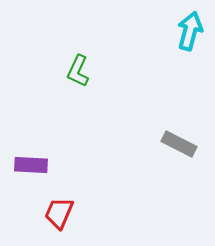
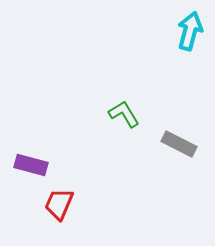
green L-shape: moved 46 px right, 43 px down; rotated 124 degrees clockwise
purple rectangle: rotated 12 degrees clockwise
red trapezoid: moved 9 px up
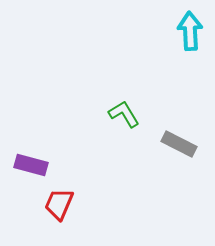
cyan arrow: rotated 18 degrees counterclockwise
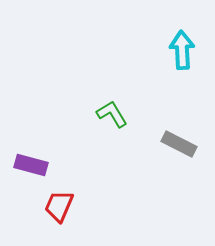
cyan arrow: moved 8 px left, 19 px down
green L-shape: moved 12 px left
red trapezoid: moved 2 px down
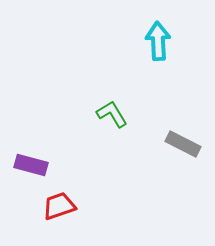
cyan arrow: moved 24 px left, 9 px up
gray rectangle: moved 4 px right
red trapezoid: rotated 48 degrees clockwise
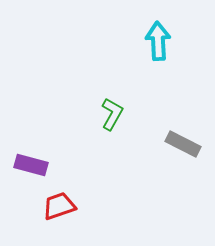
green L-shape: rotated 60 degrees clockwise
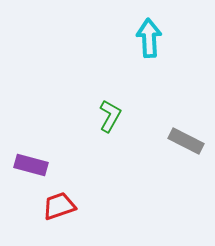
cyan arrow: moved 9 px left, 3 px up
green L-shape: moved 2 px left, 2 px down
gray rectangle: moved 3 px right, 3 px up
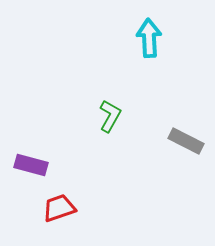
red trapezoid: moved 2 px down
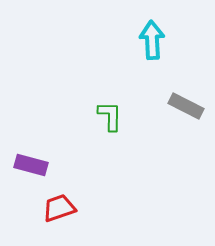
cyan arrow: moved 3 px right, 2 px down
green L-shape: rotated 28 degrees counterclockwise
gray rectangle: moved 35 px up
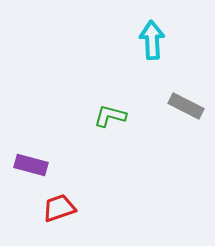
green L-shape: rotated 76 degrees counterclockwise
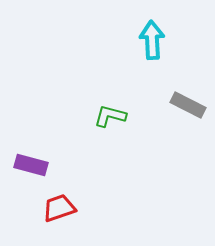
gray rectangle: moved 2 px right, 1 px up
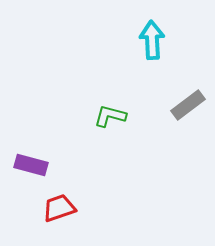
gray rectangle: rotated 64 degrees counterclockwise
